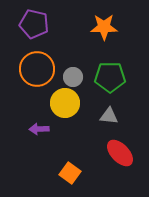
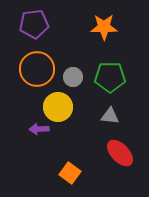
purple pentagon: rotated 20 degrees counterclockwise
yellow circle: moved 7 px left, 4 px down
gray triangle: moved 1 px right
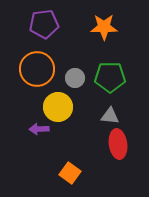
purple pentagon: moved 10 px right
gray circle: moved 2 px right, 1 px down
red ellipse: moved 2 px left, 9 px up; rotated 36 degrees clockwise
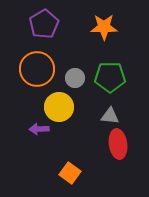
purple pentagon: rotated 24 degrees counterclockwise
yellow circle: moved 1 px right
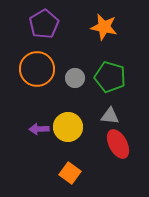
orange star: rotated 12 degrees clockwise
green pentagon: rotated 16 degrees clockwise
yellow circle: moved 9 px right, 20 px down
red ellipse: rotated 20 degrees counterclockwise
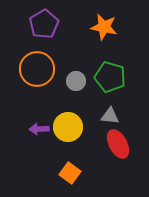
gray circle: moved 1 px right, 3 px down
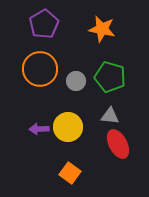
orange star: moved 2 px left, 2 px down
orange circle: moved 3 px right
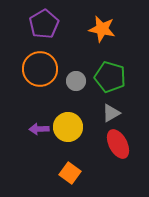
gray triangle: moved 1 px right, 3 px up; rotated 36 degrees counterclockwise
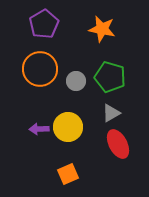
orange square: moved 2 px left, 1 px down; rotated 30 degrees clockwise
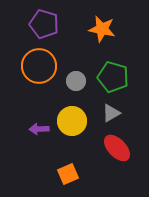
purple pentagon: rotated 24 degrees counterclockwise
orange circle: moved 1 px left, 3 px up
green pentagon: moved 3 px right
yellow circle: moved 4 px right, 6 px up
red ellipse: moved 1 px left, 4 px down; rotated 16 degrees counterclockwise
